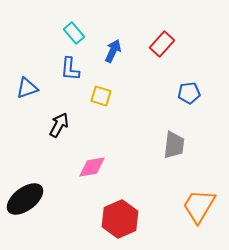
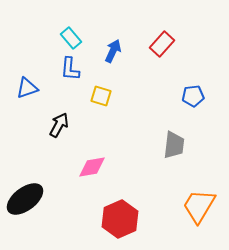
cyan rectangle: moved 3 px left, 5 px down
blue pentagon: moved 4 px right, 3 px down
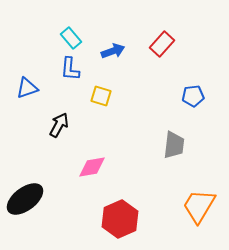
blue arrow: rotated 45 degrees clockwise
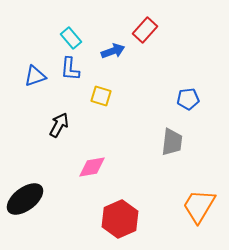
red rectangle: moved 17 px left, 14 px up
blue triangle: moved 8 px right, 12 px up
blue pentagon: moved 5 px left, 3 px down
gray trapezoid: moved 2 px left, 3 px up
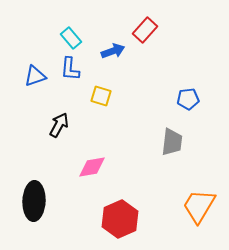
black ellipse: moved 9 px right, 2 px down; rotated 51 degrees counterclockwise
